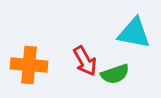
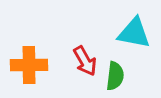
orange cross: rotated 6 degrees counterclockwise
green semicircle: moved 2 px down; rotated 64 degrees counterclockwise
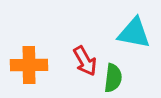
green semicircle: moved 2 px left, 2 px down
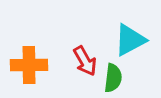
cyan triangle: moved 4 px left, 7 px down; rotated 39 degrees counterclockwise
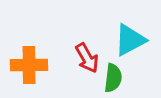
red arrow: moved 2 px right, 3 px up
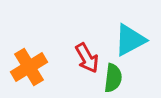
orange cross: moved 2 px down; rotated 30 degrees counterclockwise
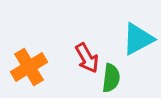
cyan triangle: moved 8 px right, 1 px up
green semicircle: moved 2 px left
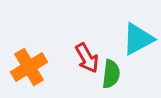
green semicircle: moved 4 px up
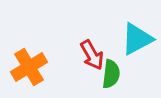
cyan triangle: moved 1 px left
red arrow: moved 5 px right, 3 px up
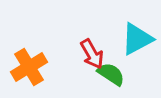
red arrow: moved 1 px up
green semicircle: rotated 64 degrees counterclockwise
